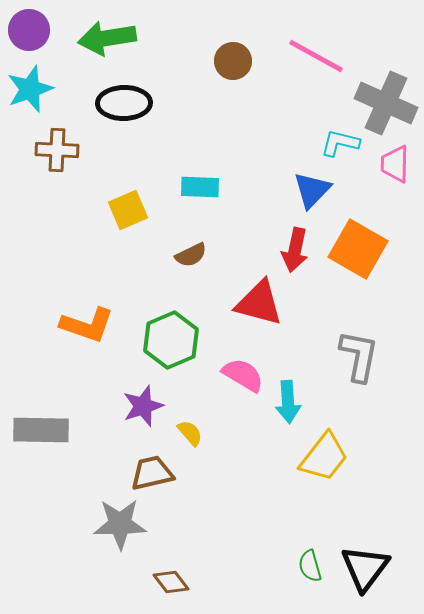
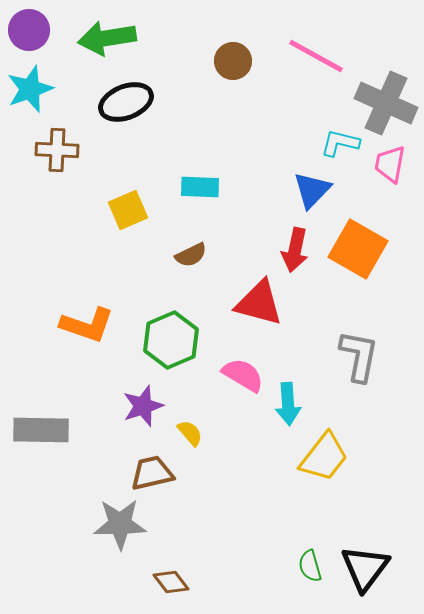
black ellipse: moved 2 px right, 1 px up; rotated 20 degrees counterclockwise
pink trapezoid: moved 5 px left; rotated 9 degrees clockwise
cyan arrow: moved 2 px down
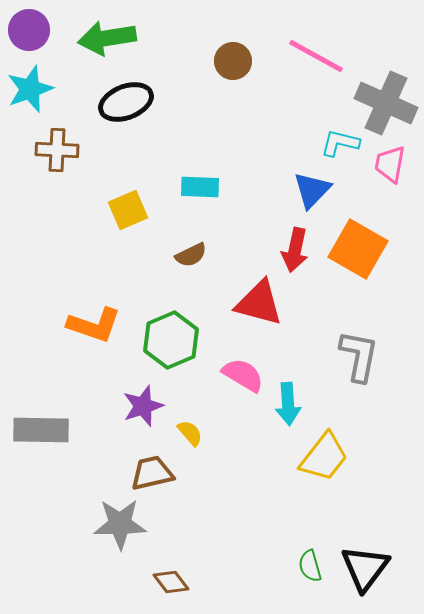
orange L-shape: moved 7 px right
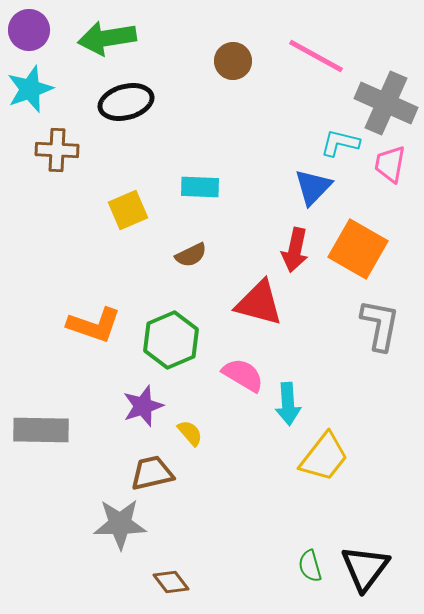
black ellipse: rotated 6 degrees clockwise
blue triangle: moved 1 px right, 3 px up
gray L-shape: moved 21 px right, 31 px up
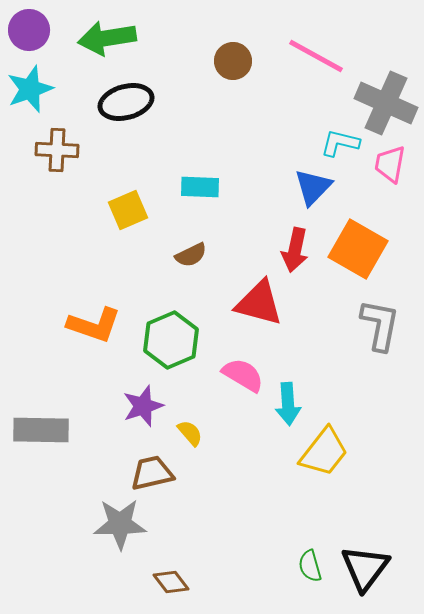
yellow trapezoid: moved 5 px up
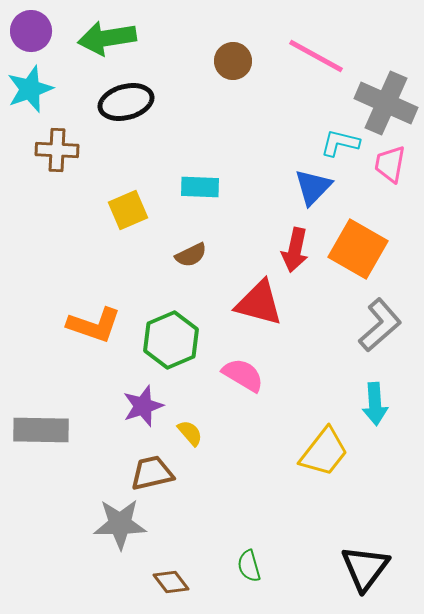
purple circle: moved 2 px right, 1 px down
gray L-shape: rotated 38 degrees clockwise
cyan arrow: moved 87 px right
green semicircle: moved 61 px left
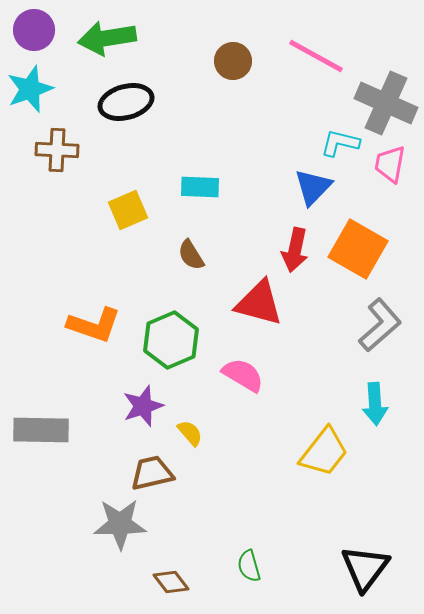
purple circle: moved 3 px right, 1 px up
brown semicircle: rotated 84 degrees clockwise
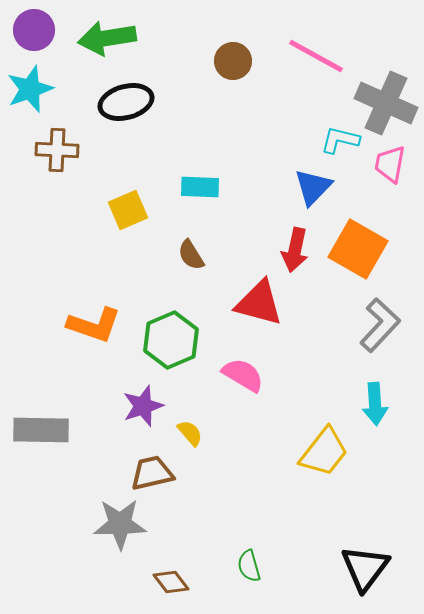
cyan L-shape: moved 3 px up
gray L-shape: rotated 6 degrees counterclockwise
